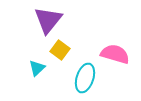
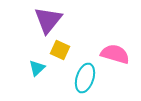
yellow square: rotated 12 degrees counterclockwise
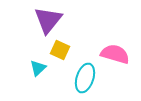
cyan triangle: moved 1 px right
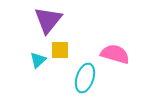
yellow square: rotated 24 degrees counterclockwise
cyan triangle: moved 8 px up
